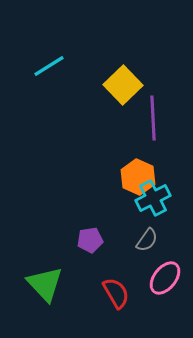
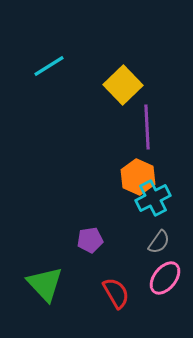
purple line: moved 6 px left, 9 px down
gray semicircle: moved 12 px right, 2 px down
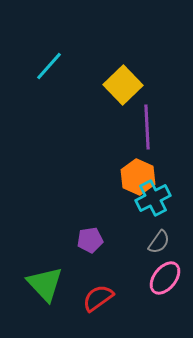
cyan line: rotated 16 degrees counterclockwise
red semicircle: moved 18 px left, 5 px down; rotated 96 degrees counterclockwise
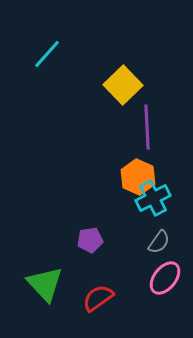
cyan line: moved 2 px left, 12 px up
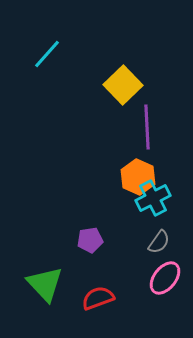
red semicircle: rotated 16 degrees clockwise
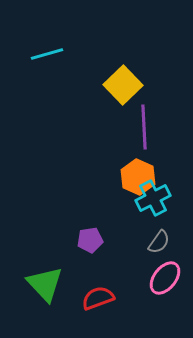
cyan line: rotated 32 degrees clockwise
purple line: moved 3 px left
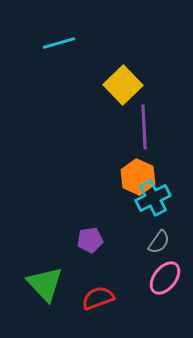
cyan line: moved 12 px right, 11 px up
